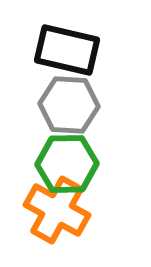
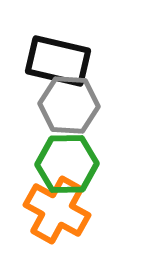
black rectangle: moved 9 px left, 11 px down
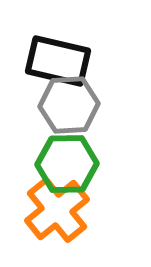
gray hexagon: rotated 6 degrees counterclockwise
orange cross: rotated 22 degrees clockwise
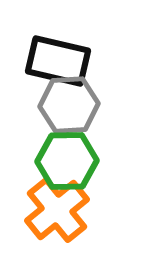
green hexagon: moved 3 px up
